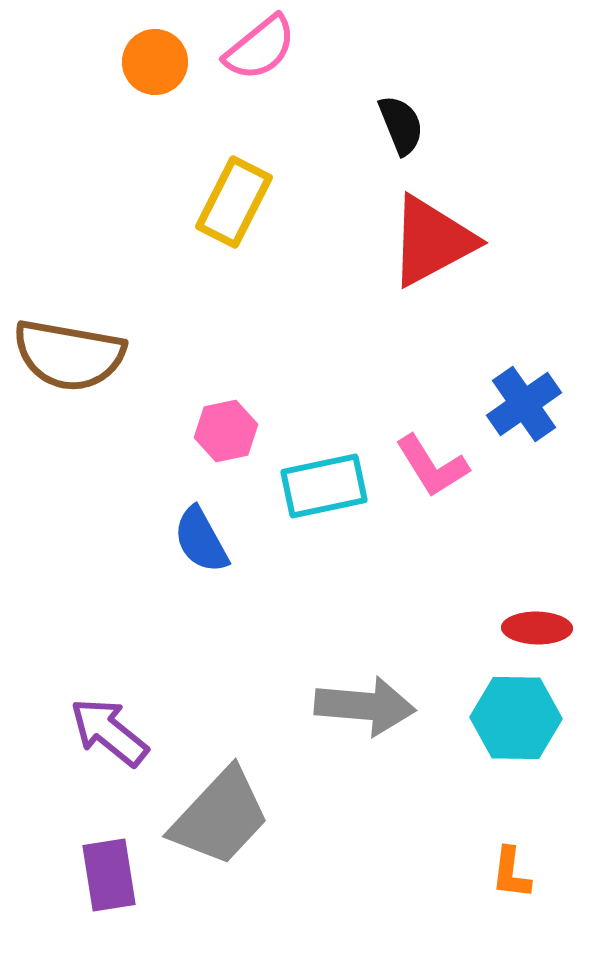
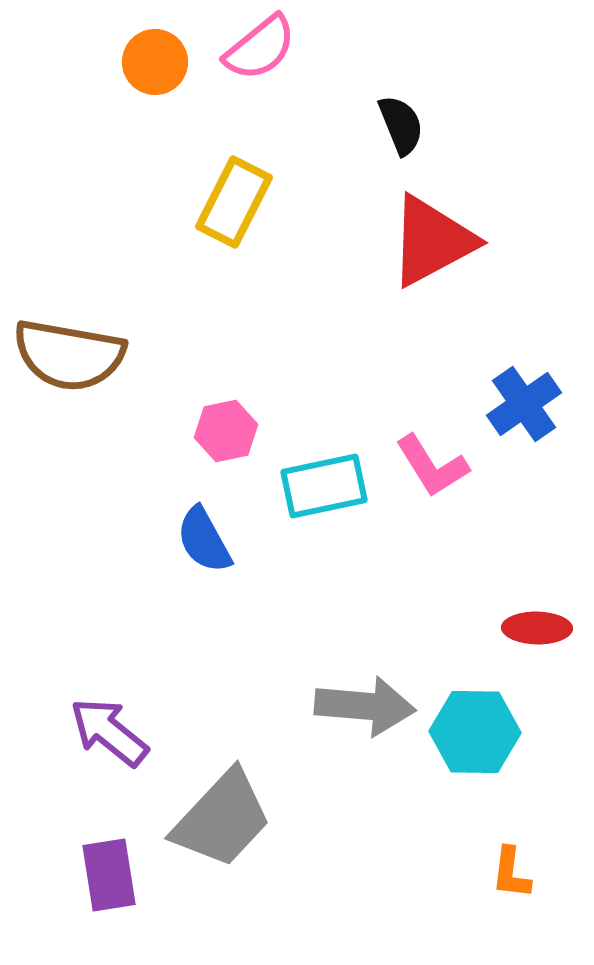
blue semicircle: moved 3 px right
cyan hexagon: moved 41 px left, 14 px down
gray trapezoid: moved 2 px right, 2 px down
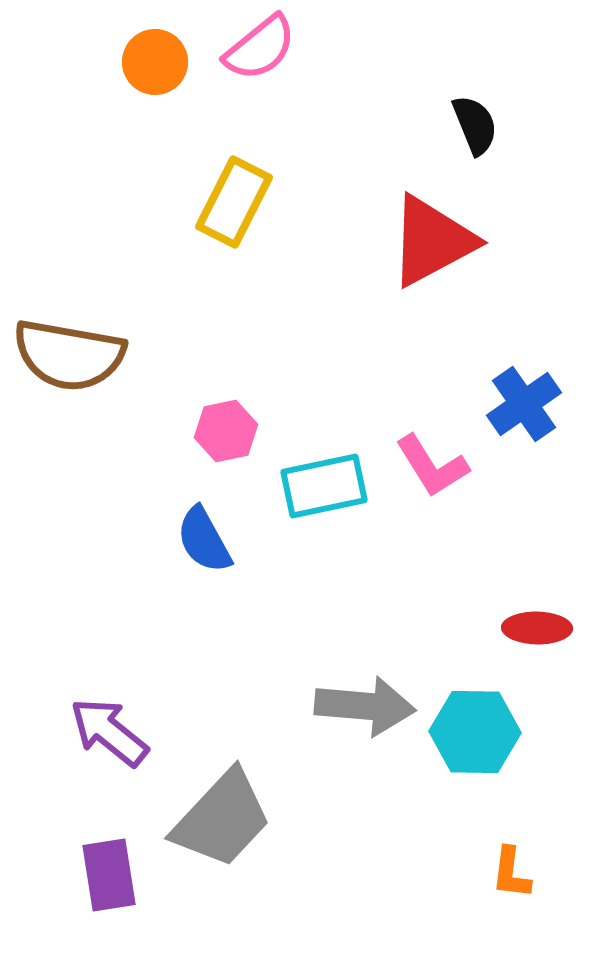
black semicircle: moved 74 px right
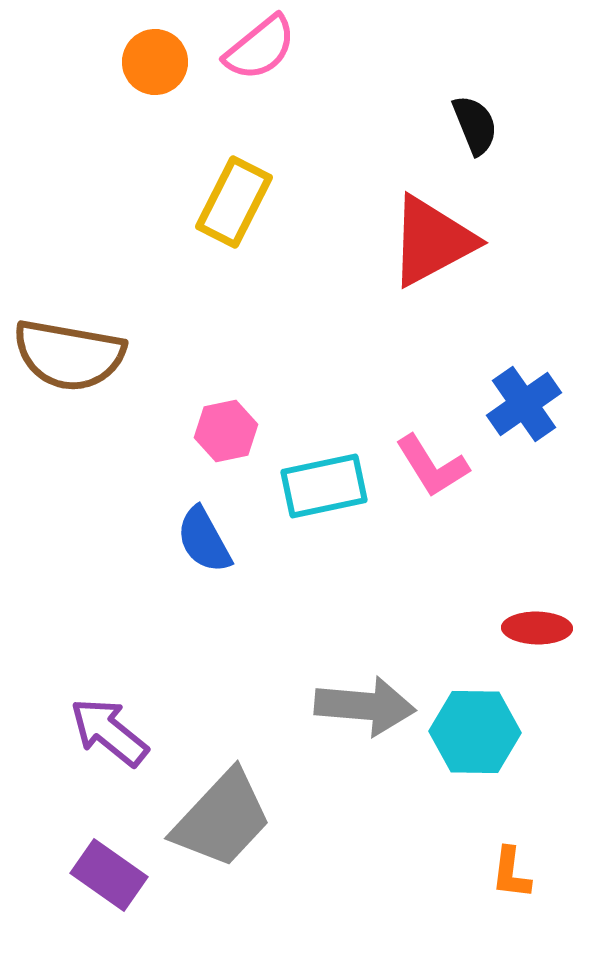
purple rectangle: rotated 46 degrees counterclockwise
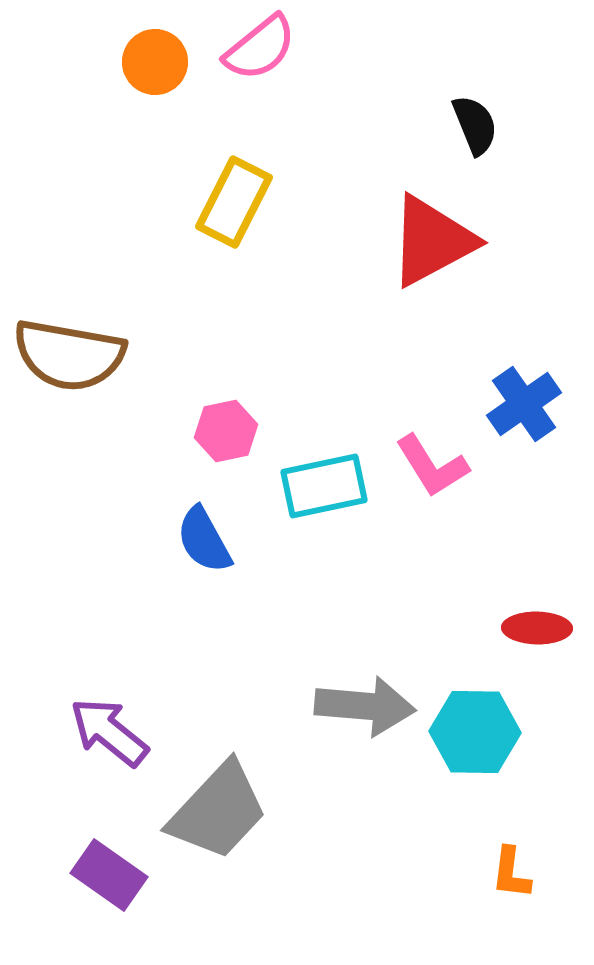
gray trapezoid: moved 4 px left, 8 px up
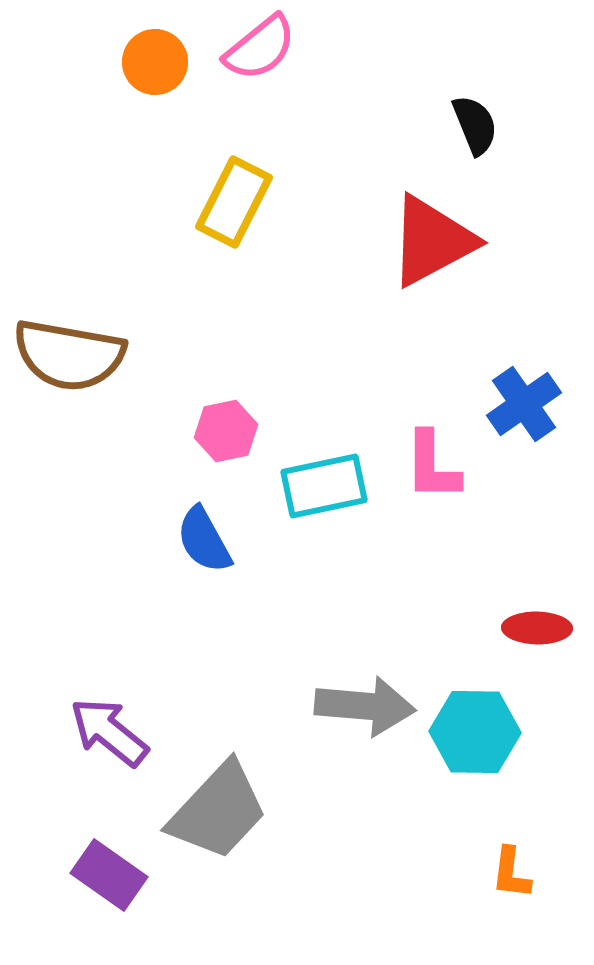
pink L-shape: rotated 32 degrees clockwise
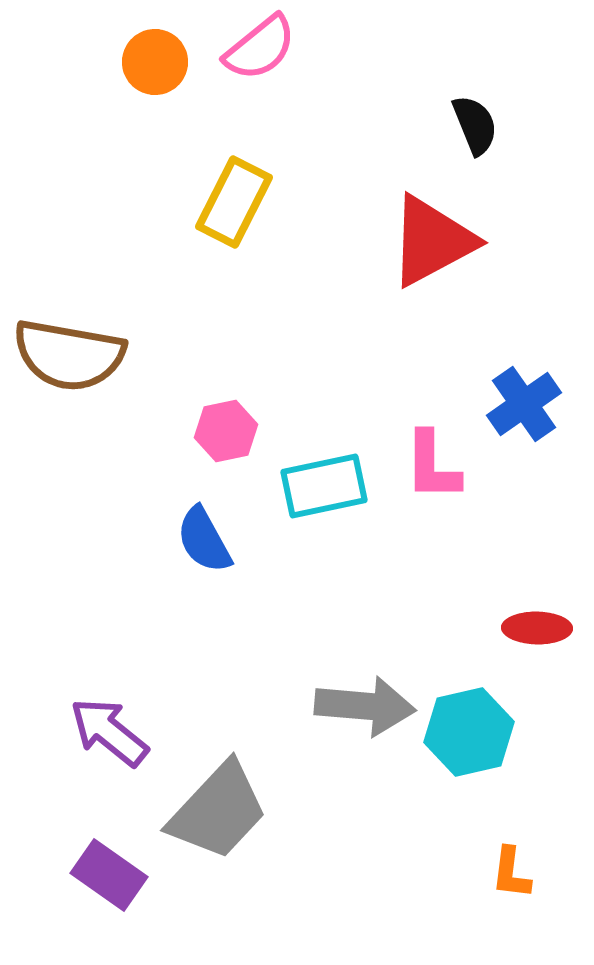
cyan hexagon: moved 6 px left; rotated 14 degrees counterclockwise
